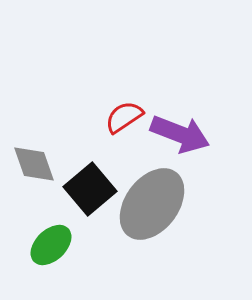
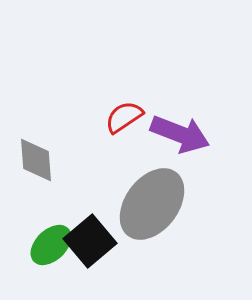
gray diamond: moved 2 px right, 4 px up; rotated 15 degrees clockwise
black square: moved 52 px down
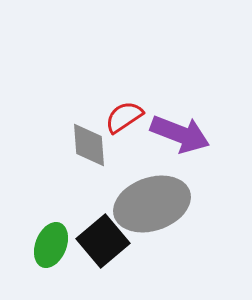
gray diamond: moved 53 px right, 15 px up
gray ellipse: rotated 34 degrees clockwise
black square: moved 13 px right
green ellipse: rotated 24 degrees counterclockwise
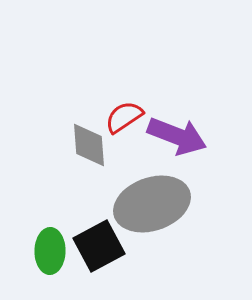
purple arrow: moved 3 px left, 2 px down
black square: moved 4 px left, 5 px down; rotated 12 degrees clockwise
green ellipse: moved 1 px left, 6 px down; rotated 21 degrees counterclockwise
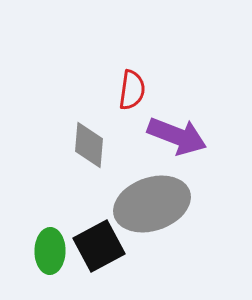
red semicircle: moved 8 px right, 27 px up; rotated 132 degrees clockwise
gray diamond: rotated 9 degrees clockwise
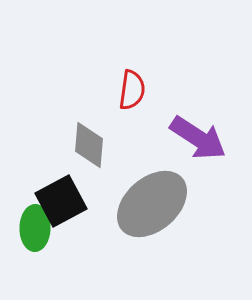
purple arrow: moved 21 px right, 2 px down; rotated 12 degrees clockwise
gray ellipse: rotated 22 degrees counterclockwise
black square: moved 38 px left, 45 px up
green ellipse: moved 15 px left, 23 px up
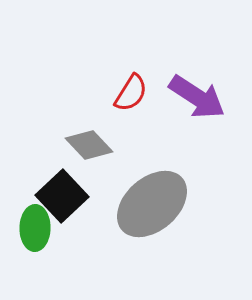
red semicircle: moved 1 px left, 3 px down; rotated 24 degrees clockwise
purple arrow: moved 1 px left, 41 px up
gray diamond: rotated 48 degrees counterclockwise
black square: moved 1 px right, 5 px up; rotated 15 degrees counterclockwise
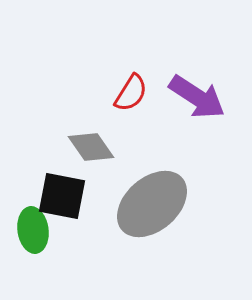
gray diamond: moved 2 px right, 2 px down; rotated 9 degrees clockwise
black square: rotated 36 degrees counterclockwise
green ellipse: moved 2 px left, 2 px down; rotated 9 degrees counterclockwise
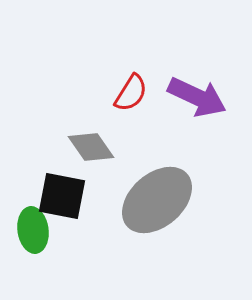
purple arrow: rotated 8 degrees counterclockwise
gray ellipse: moved 5 px right, 4 px up
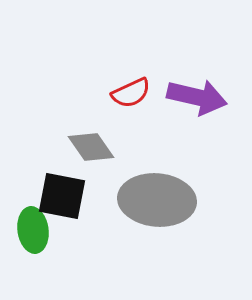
red semicircle: rotated 33 degrees clockwise
purple arrow: rotated 12 degrees counterclockwise
gray ellipse: rotated 46 degrees clockwise
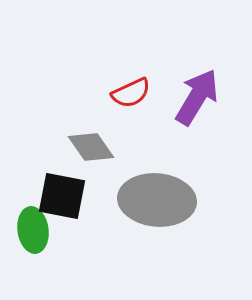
purple arrow: rotated 72 degrees counterclockwise
